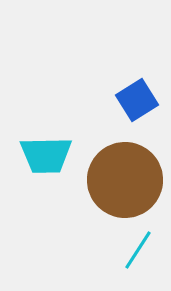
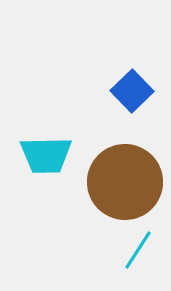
blue square: moved 5 px left, 9 px up; rotated 12 degrees counterclockwise
brown circle: moved 2 px down
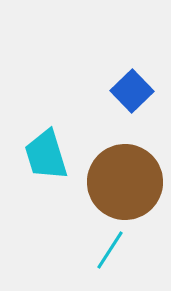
cyan trapezoid: rotated 74 degrees clockwise
cyan line: moved 28 px left
